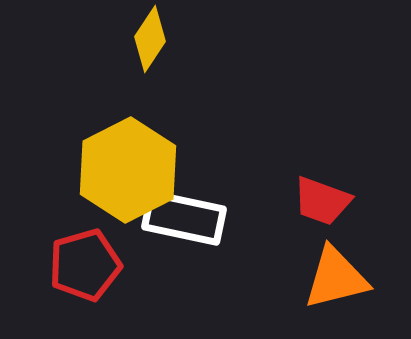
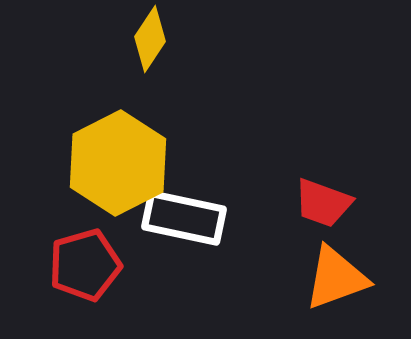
yellow hexagon: moved 10 px left, 7 px up
red trapezoid: moved 1 px right, 2 px down
orange triangle: rotated 6 degrees counterclockwise
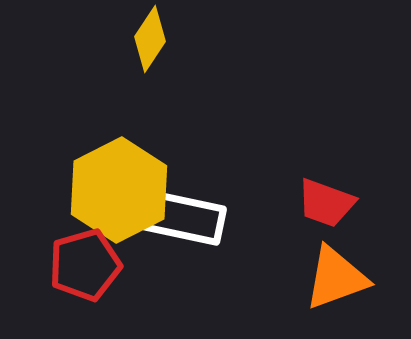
yellow hexagon: moved 1 px right, 27 px down
red trapezoid: moved 3 px right
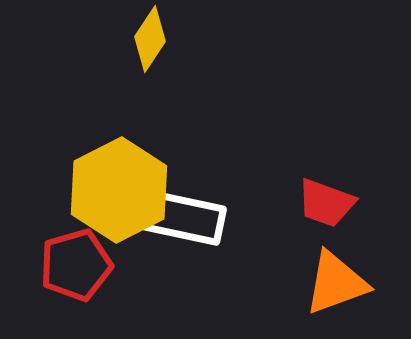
red pentagon: moved 9 px left
orange triangle: moved 5 px down
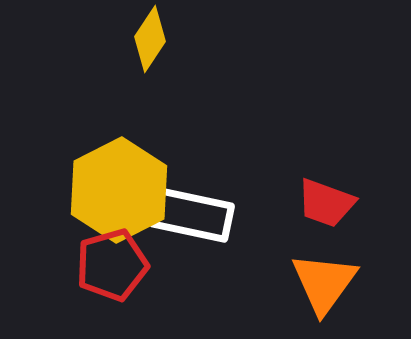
white rectangle: moved 8 px right, 3 px up
red pentagon: moved 36 px right
orange triangle: moved 12 px left; rotated 34 degrees counterclockwise
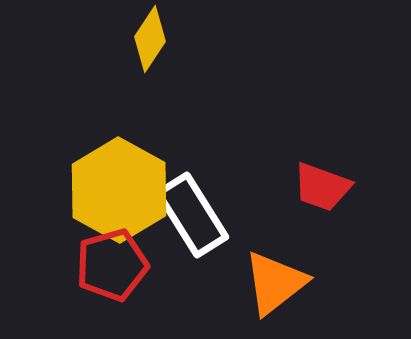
yellow hexagon: rotated 4 degrees counterclockwise
red trapezoid: moved 4 px left, 16 px up
white rectangle: rotated 46 degrees clockwise
orange triangle: moved 49 px left; rotated 16 degrees clockwise
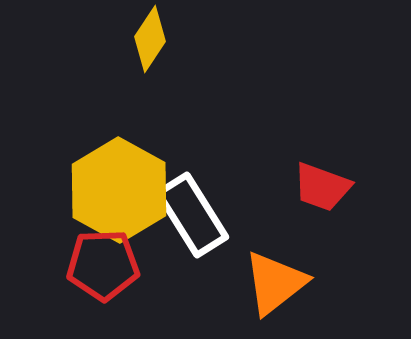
red pentagon: moved 9 px left; rotated 14 degrees clockwise
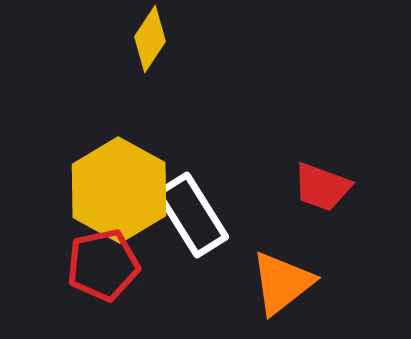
red pentagon: rotated 10 degrees counterclockwise
orange triangle: moved 7 px right
